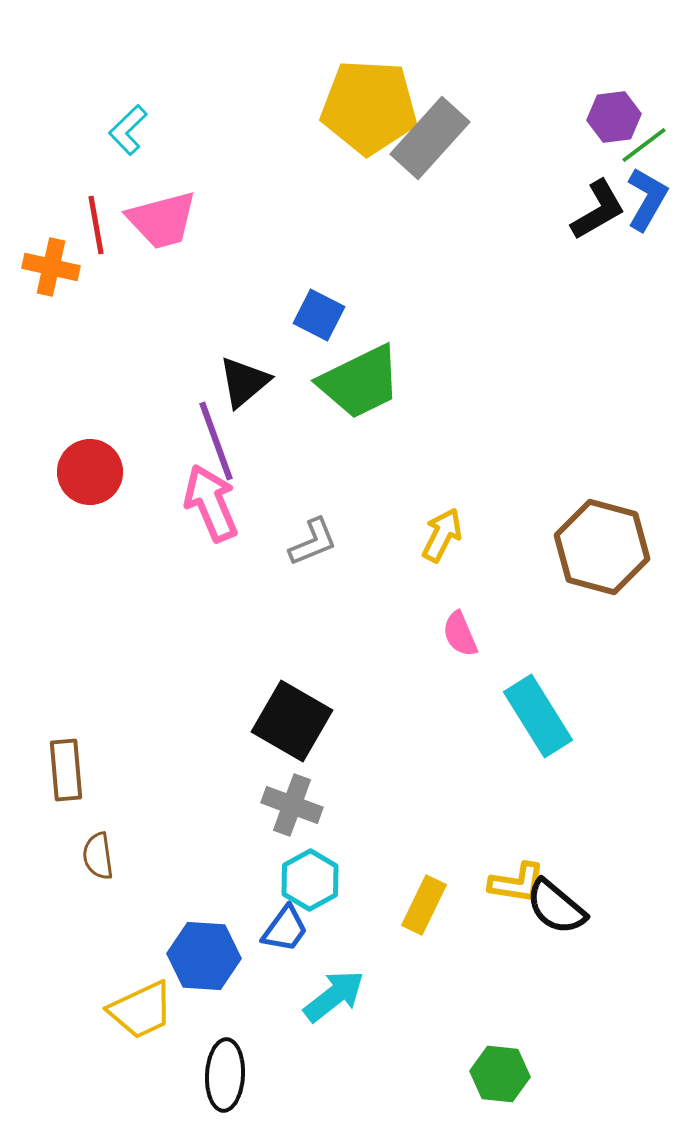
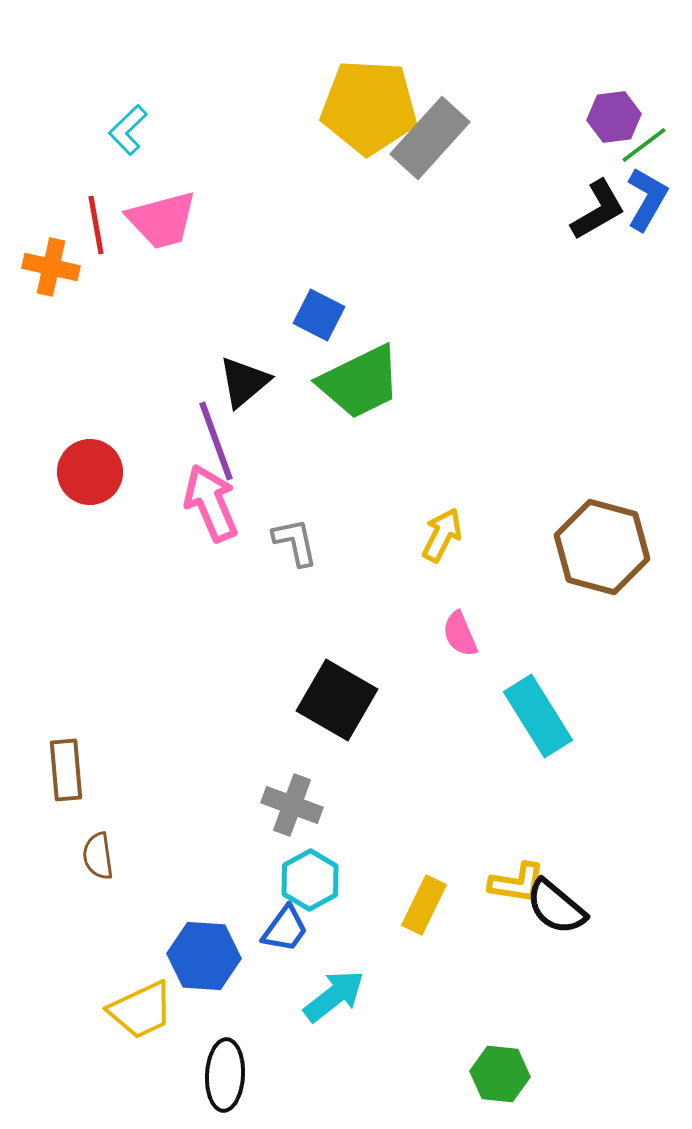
gray L-shape: moved 18 px left; rotated 80 degrees counterclockwise
black square: moved 45 px right, 21 px up
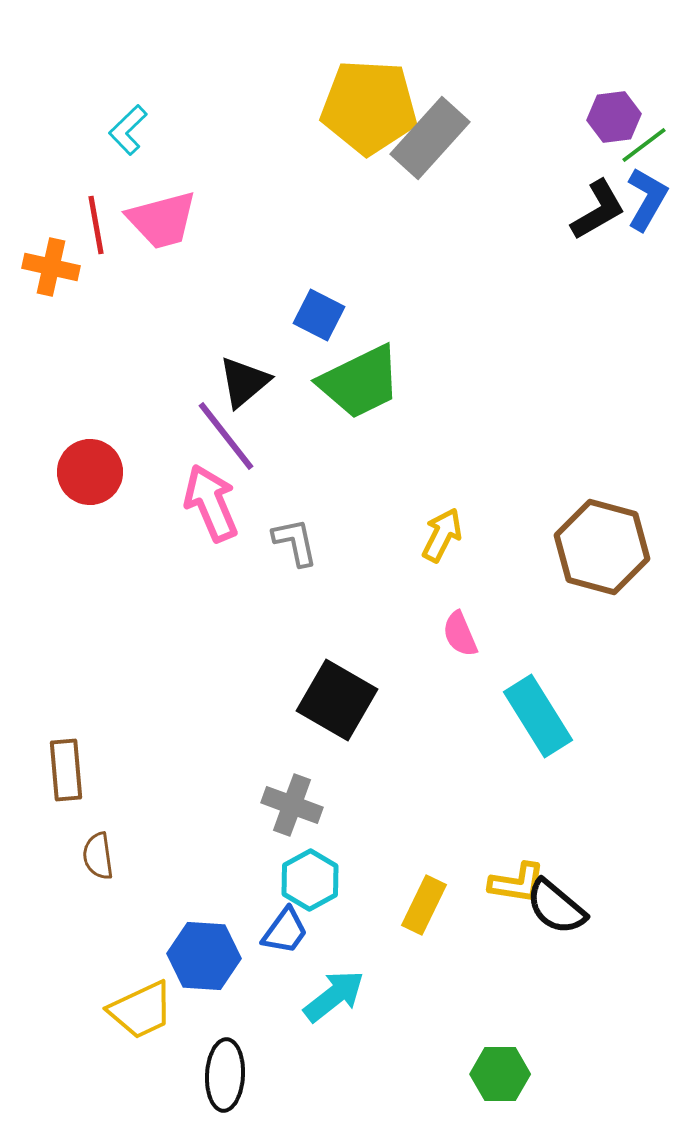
purple line: moved 10 px right, 5 px up; rotated 18 degrees counterclockwise
blue trapezoid: moved 2 px down
green hexagon: rotated 6 degrees counterclockwise
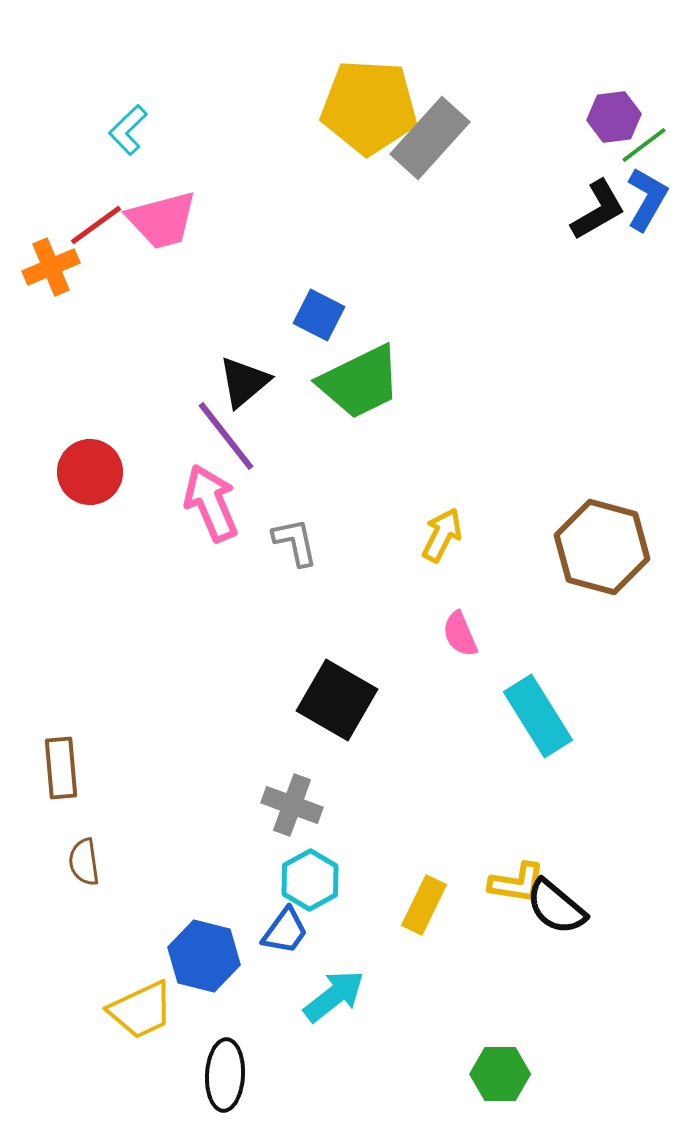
red line: rotated 64 degrees clockwise
orange cross: rotated 36 degrees counterclockwise
brown rectangle: moved 5 px left, 2 px up
brown semicircle: moved 14 px left, 6 px down
blue hexagon: rotated 10 degrees clockwise
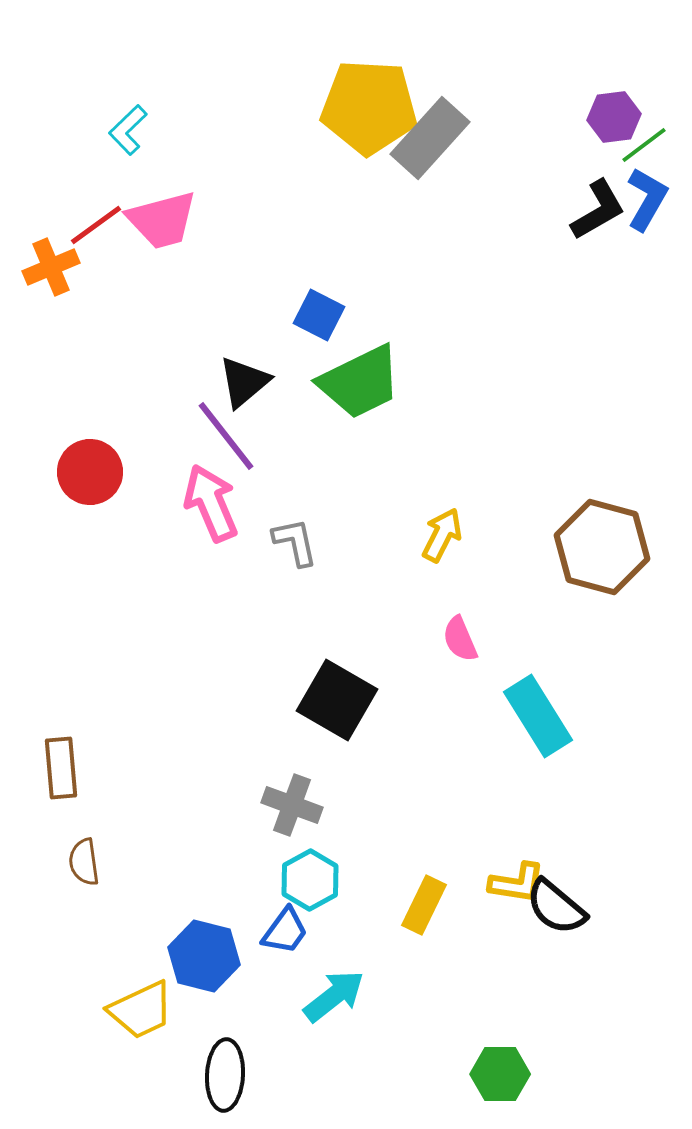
pink semicircle: moved 5 px down
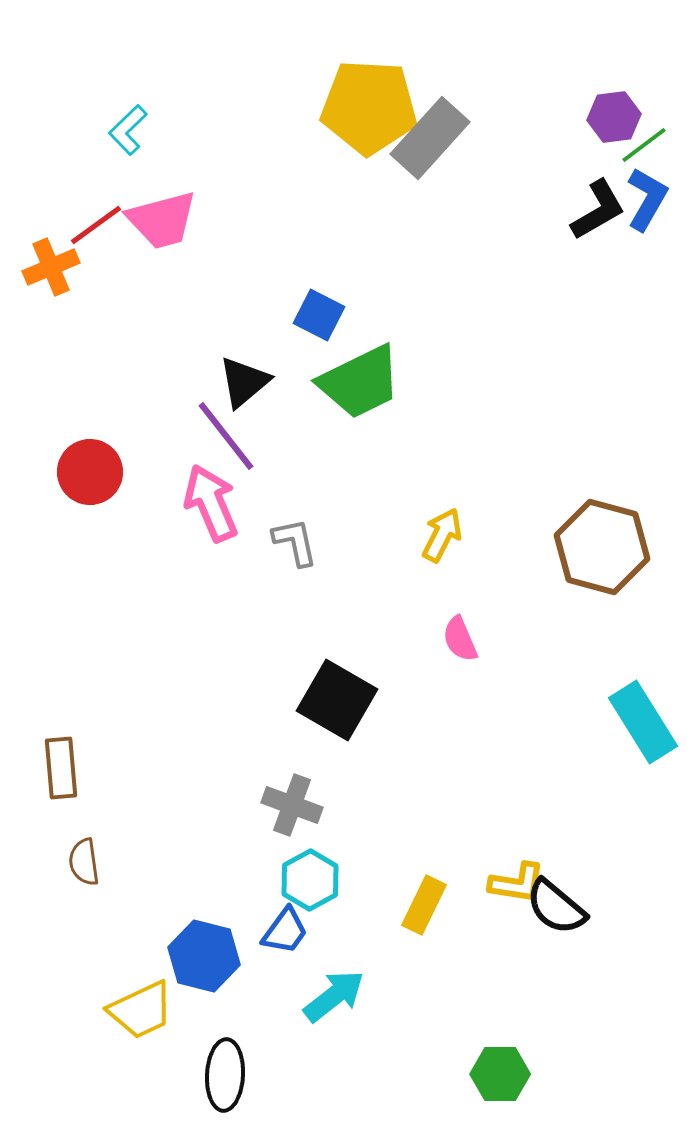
cyan rectangle: moved 105 px right, 6 px down
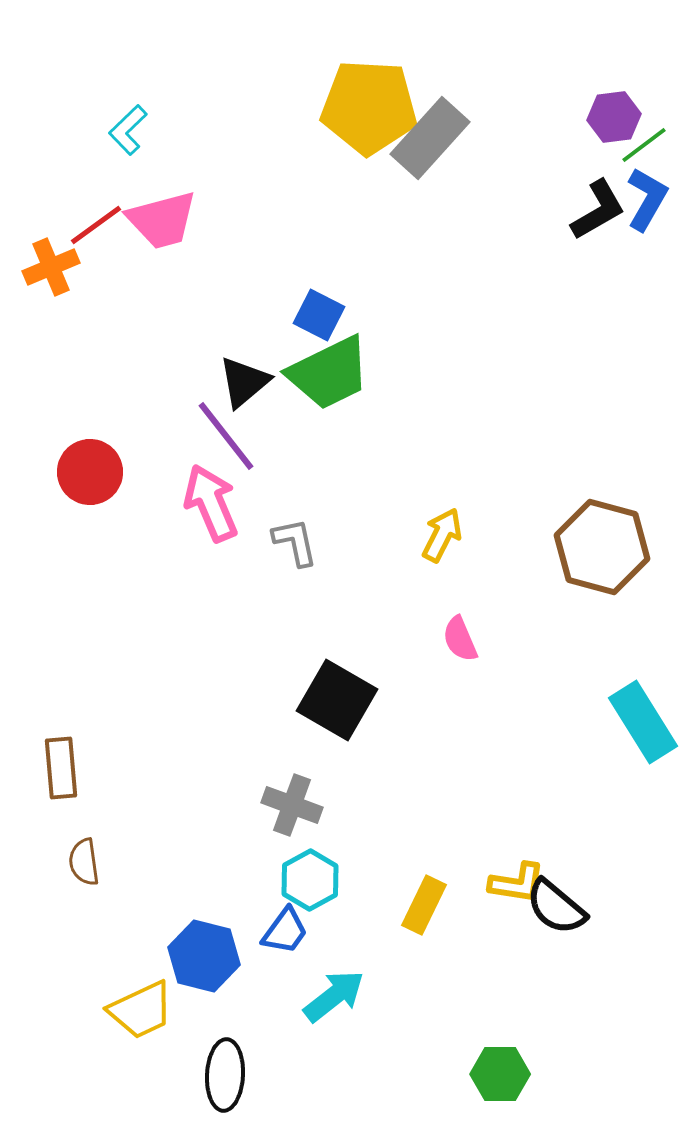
green trapezoid: moved 31 px left, 9 px up
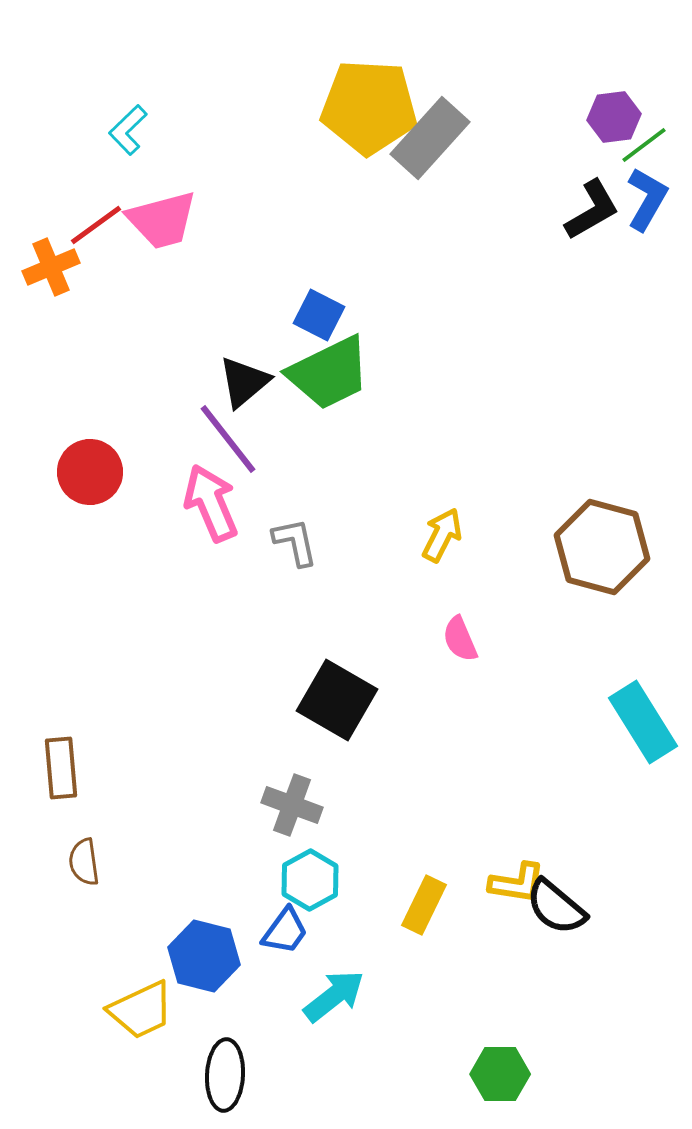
black L-shape: moved 6 px left
purple line: moved 2 px right, 3 px down
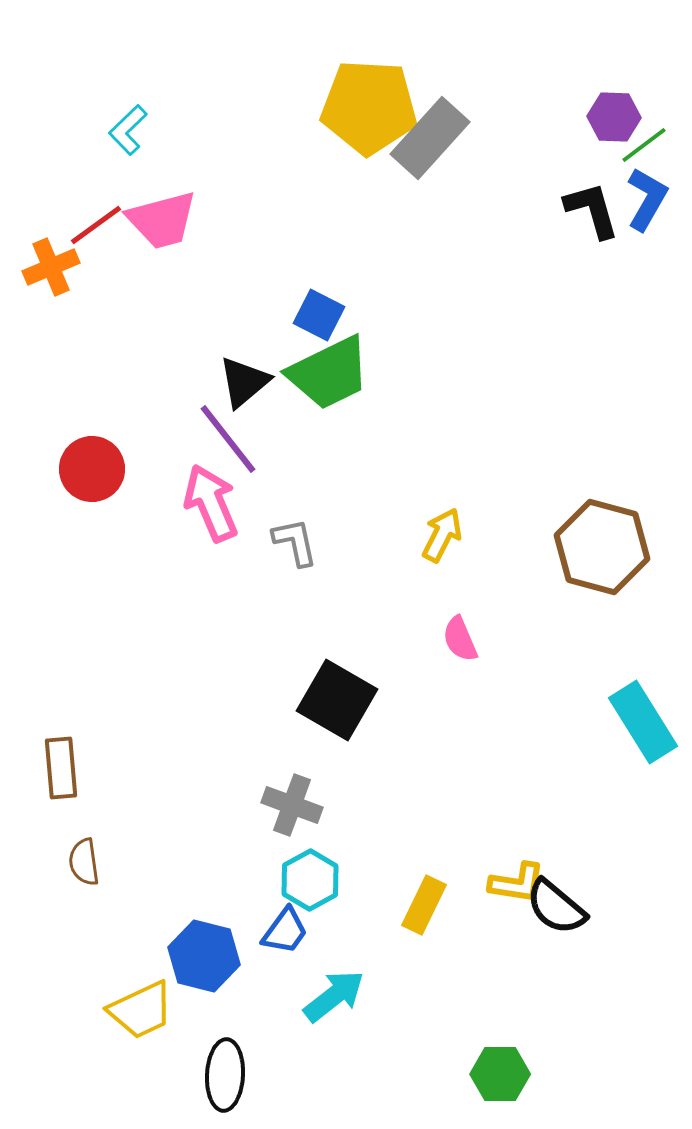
purple hexagon: rotated 9 degrees clockwise
black L-shape: rotated 76 degrees counterclockwise
red circle: moved 2 px right, 3 px up
